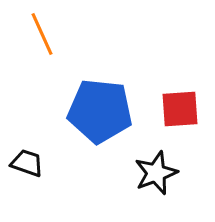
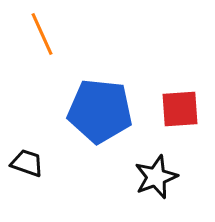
black star: moved 4 px down
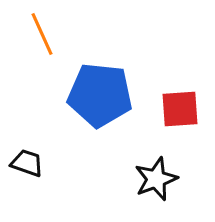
blue pentagon: moved 16 px up
black star: moved 2 px down
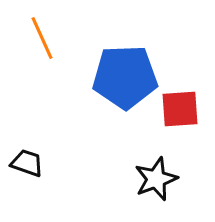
orange line: moved 4 px down
blue pentagon: moved 25 px right, 18 px up; rotated 8 degrees counterclockwise
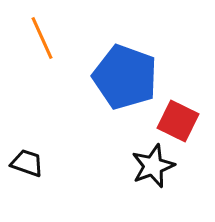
blue pentagon: rotated 22 degrees clockwise
red square: moved 2 px left, 12 px down; rotated 30 degrees clockwise
black star: moved 3 px left, 13 px up
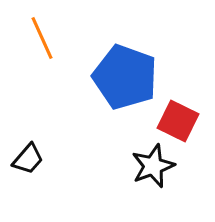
black trapezoid: moved 1 px right, 4 px up; rotated 112 degrees clockwise
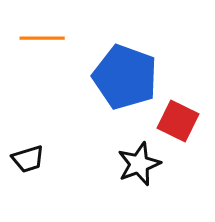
orange line: rotated 66 degrees counterclockwise
black trapezoid: rotated 32 degrees clockwise
black star: moved 14 px left, 2 px up
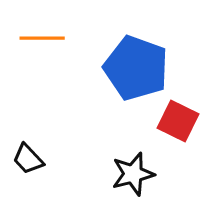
blue pentagon: moved 11 px right, 9 px up
black trapezoid: rotated 64 degrees clockwise
black star: moved 6 px left, 10 px down; rotated 6 degrees clockwise
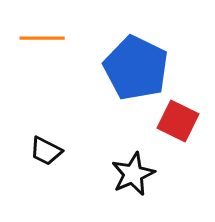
blue pentagon: rotated 6 degrees clockwise
black trapezoid: moved 18 px right, 8 px up; rotated 20 degrees counterclockwise
black star: rotated 9 degrees counterclockwise
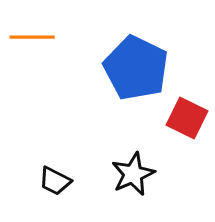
orange line: moved 10 px left, 1 px up
red square: moved 9 px right, 3 px up
black trapezoid: moved 9 px right, 30 px down
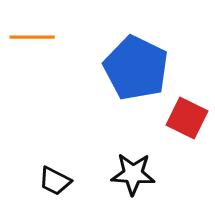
black star: rotated 27 degrees clockwise
